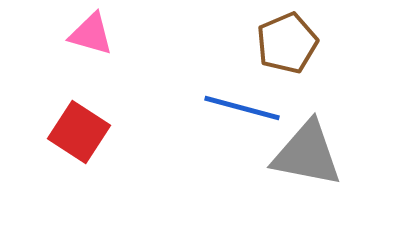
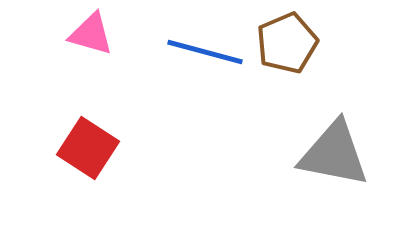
blue line: moved 37 px left, 56 px up
red square: moved 9 px right, 16 px down
gray triangle: moved 27 px right
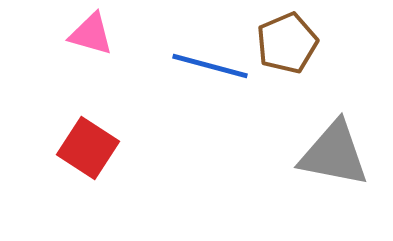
blue line: moved 5 px right, 14 px down
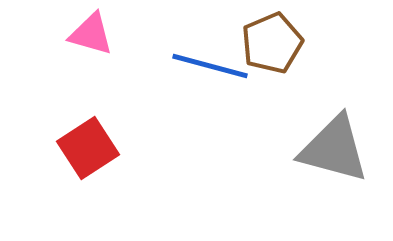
brown pentagon: moved 15 px left
red square: rotated 24 degrees clockwise
gray triangle: moved 5 px up; rotated 4 degrees clockwise
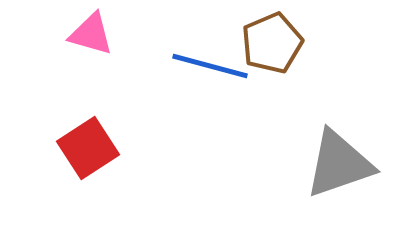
gray triangle: moved 5 px right, 15 px down; rotated 34 degrees counterclockwise
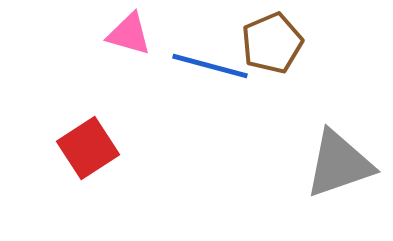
pink triangle: moved 38 px right
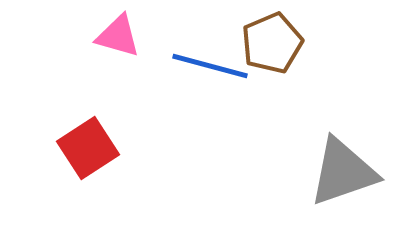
pink triangle: moved 11 px left, 2 px down
gray triangle: moved 4 px right, 8 px down
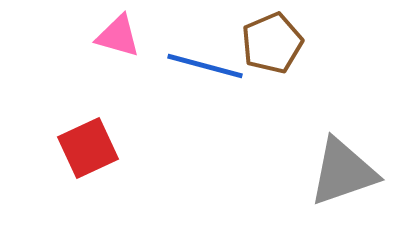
blue line: moved 5 px left
red square: rotated 8 degrees clockwise
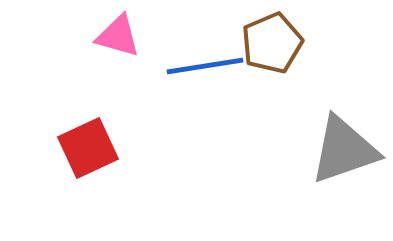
blue line: rotated 24 degrees counterclockwise
gray triangle: moved 1 px right, 22 px up
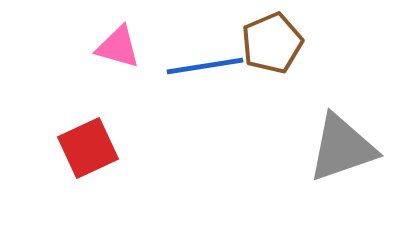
pink triangle: moved 11 px down
gray triangle: moved 2 px left, 2 px up
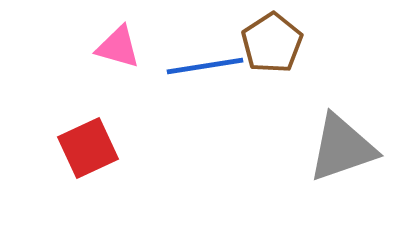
brown pentagon: rotated 10 degrees counterclockwise
